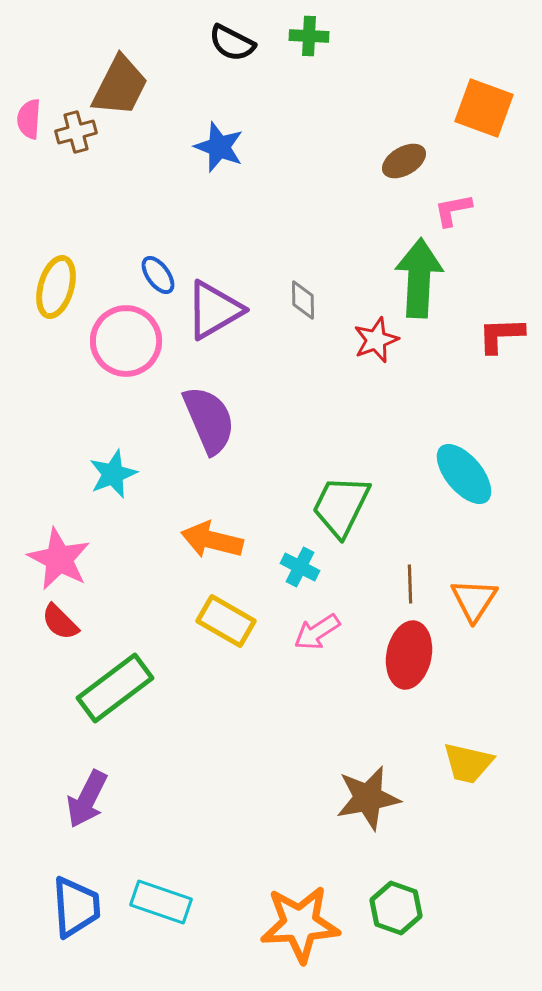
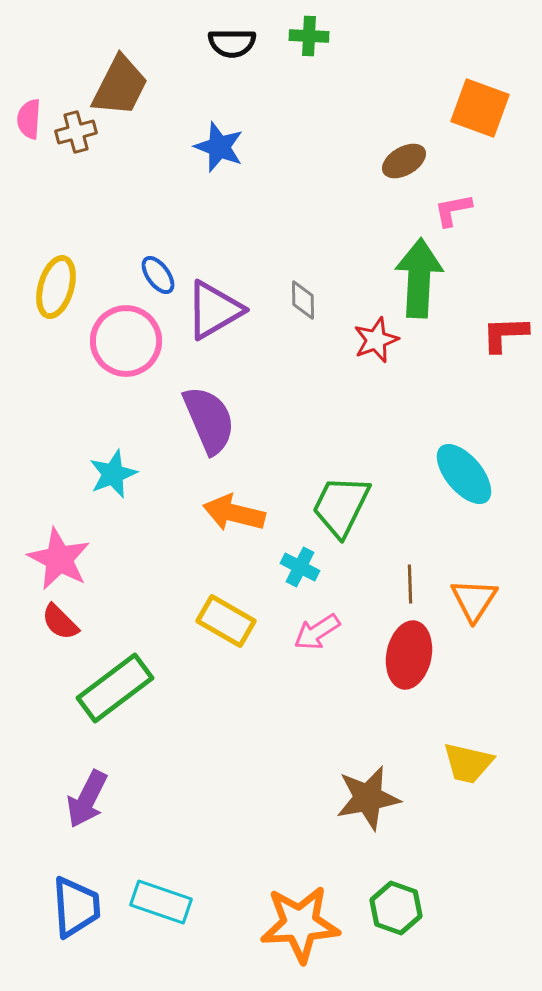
black semicircle: rotated 27 degrees counterclockwise
orange square: moved 4 px left
red L-shape: moved 4 px right, 1 px up
orange arrow: moved 22 px right, 27 px up
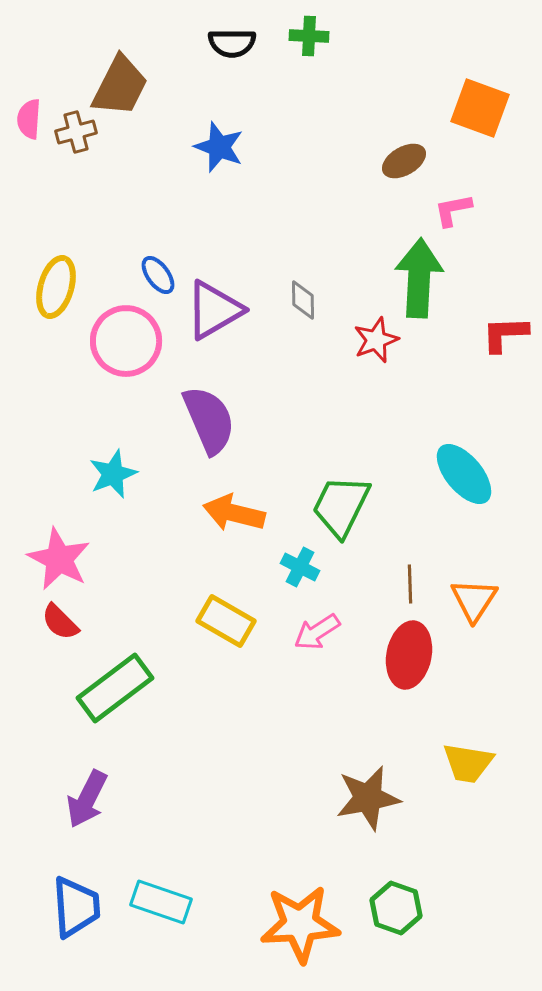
yellow trapezoid: rotated 4 degrees counterclockwise
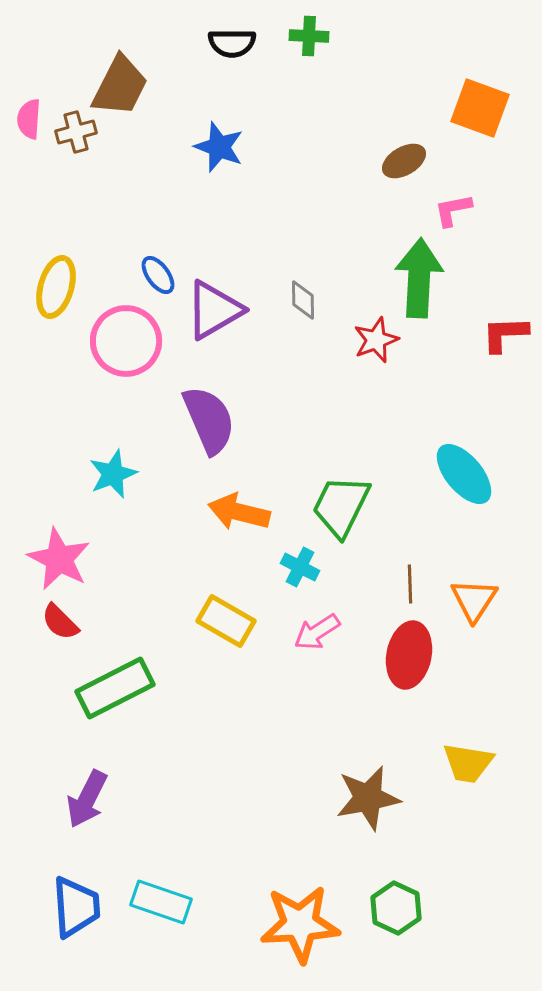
orange arrow: moved 5 px right, 1 px up
green rectangle: rotated 10 degrees clockwise
green hexagon: rotated 6 degrees clockwise
